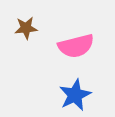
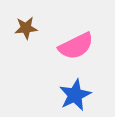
pink semicircle: rotated 12 degrees counterclockwise
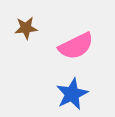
blue star: moved 3 px left, 1 px up
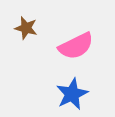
brown star: rotated 20 degrees clockwise
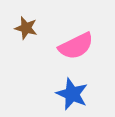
blue star: rotated 24 degrees counterclockwise
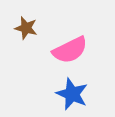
pink semicircle: moved 6 px left, 4 px down
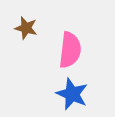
pink semicircle: rotated 57 degrees counterclockwise
